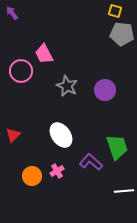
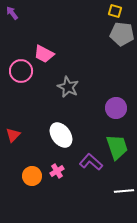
pink trapezoid: rotated 35 degrees counterclockwise
gray star: moved 1 px right, 1 px down
purple circle: moved 11 px right, 18 px down
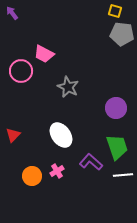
white line: moved 1 px left, 16 px up
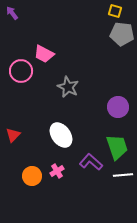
purple circle: moved 2 px right, 1 px up
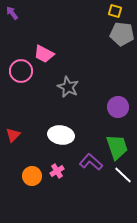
white ellipse: rotated 45 degrees counterclockwise
white line: rotated 48 degrees clockwise
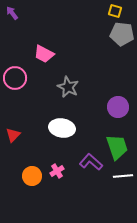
pink circle: moved 6 px left, 7 px down
white ellipse: moved 1 px right, 7 px up
white line: moved 1 px down; rotated 48 degrees counterclockwise
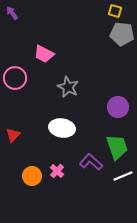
pink cross: rotated 16 degrees counterclockwise
white line: rotated 18 degrees counterclockwise
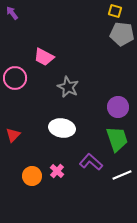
pink trapezoid: moved 3 px down
green trapezoid: moved 8 px up
white line: moved 1 px left, 1 px up
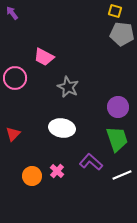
red triangle: moved 1 px up
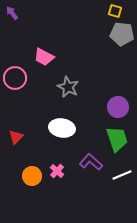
red triangle: moved 3 px right, 3 px down
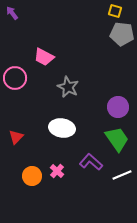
green trapezoid: rotated 16 degrees counterclockwise
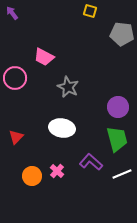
yellow square: moved 25 px left
green trapezoid: rotated 20 degrees clockwise
white line: moved 1 px up
